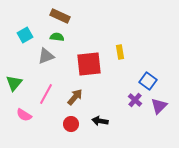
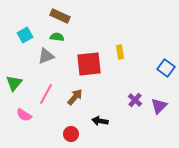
blue square: moved 18 px right, 13 px up
red circle: moved 10 px down
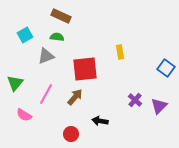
brown rectangle: moved 1 px right
red square: moved 4 px left, 5 px down
green triangle: moved 1 px right
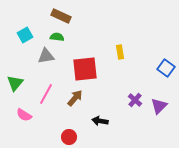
gray triangle: rotated 12 degrees clockwise
brown arrow: moved 1 px down
red circle: moved 2 px left, 3 px down
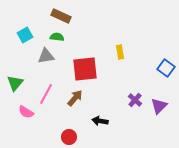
pink semicircle: moved 2 px right, 3 px up
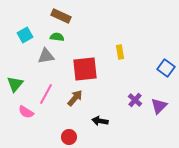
green triangle: moved 1 px down
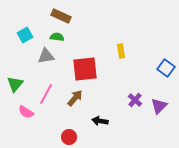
yellow rectangle: moved 1 px right, 1 px up
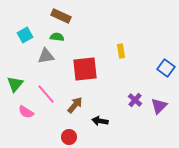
pink line: rotated 70 degrees counterclockwise
brown arrow: moved 7 px down
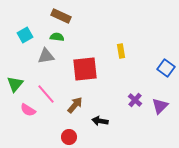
purple triangle: moved 1 px right
pink semicircle: moved 2 px right, 2 px up
